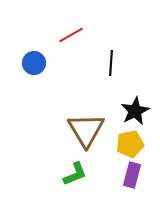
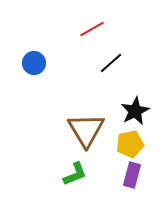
red line: moved 21 px right, 6 px up
black line: rotated 45 degrees clockwise
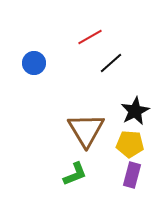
red line: moved 2 px left, 8 px down
yellow pentagon: rotated 16 degrees clockwise
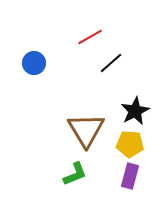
purple rectangle: moved 2 px left, 1 px down
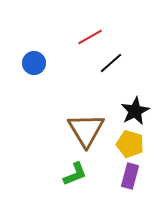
yellow pentagon: rotated 12 degrees clockwise
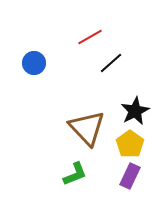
brown triangle: moved 1 px right, 2 px up; rotated 12 degrees counterclockwise
yellow pentagon: rotated 20 degrees clockwise
purple rectangle: rotated 10 degrees clockwise
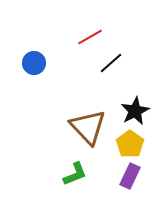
brown triangle: moved 1 px right, 1 px up
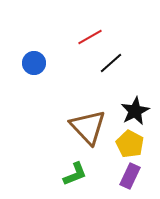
yellow pentagon: rotated 8 degrees counterclockwise
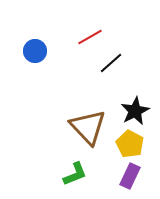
blue circle: moved 1 px right, 12 px up
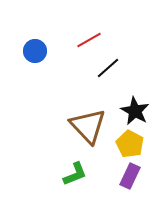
red line: moved 1 px left, 3 px down
black line: moved 3 px left, 5 px down
black star: rotated 16 degrees counterclockwise
brown triangle: moved 1 px up
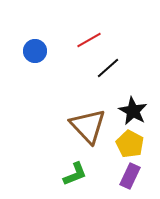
black star: moved 2 px left
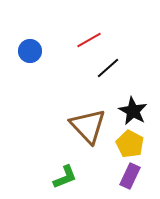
blue circle: moved 5 px left
green L-shape: moved 10 px left, 3 px down
